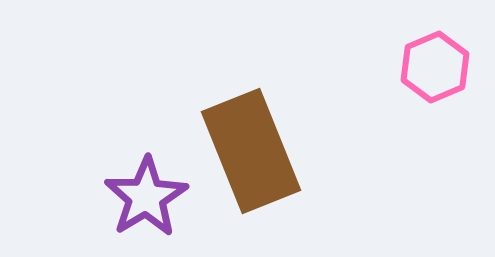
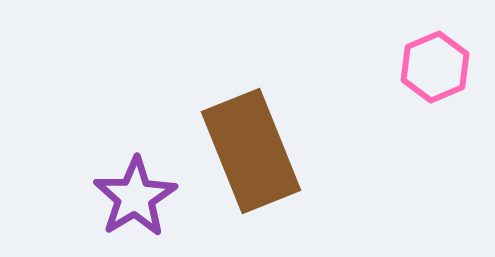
purple star: moved 11 px left
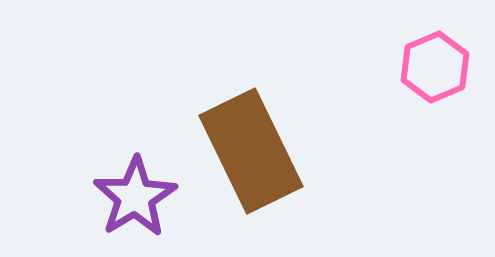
brown rectangle: rotated 4 degrees counterclockwise
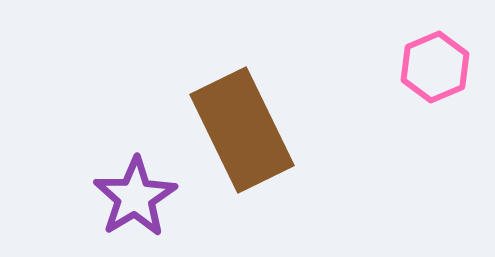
brown rectangle: moved 9 px left, 21 px up
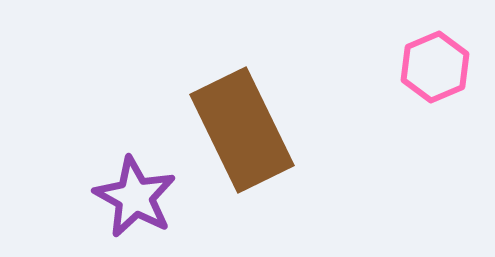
purple star: rotated 12 degrees counterclockwise
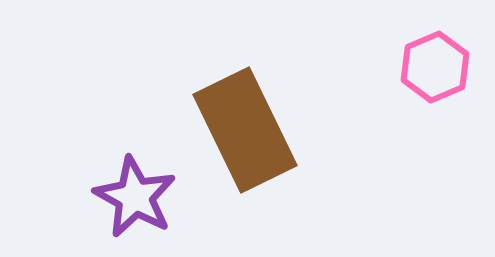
brown rectangle: moved 3 px right
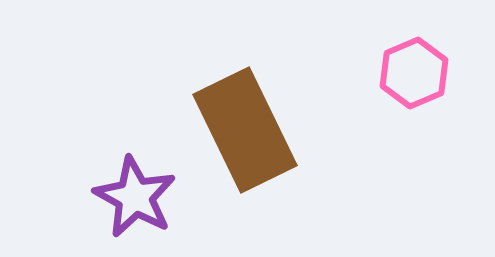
pink hexagon: moved 21 px left, 6 px down
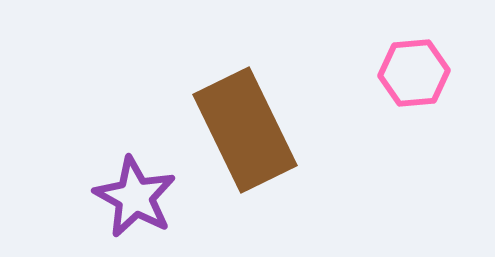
pink hexagon: rotated 18 degrees clockwise
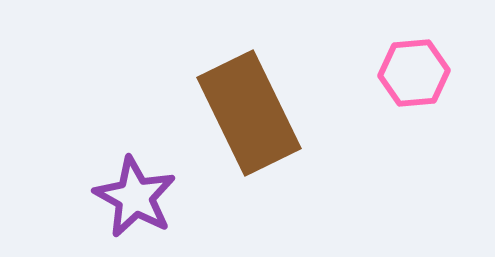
brown rectangle: moved 4 px right, 17 px up
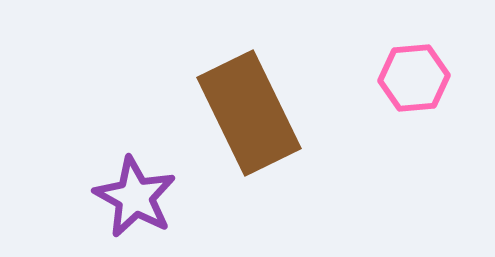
pink hexagon: moved 5 px down
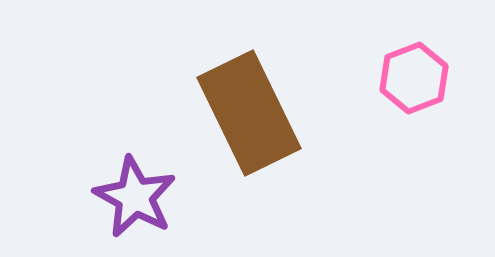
pink hexagon: rotated 16 degrees counterclockwise
